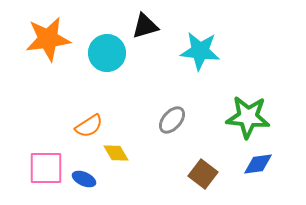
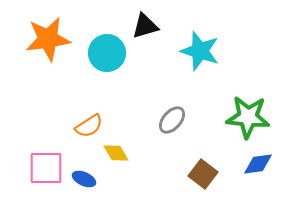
cyan star: rotated 12 degrees clockwise
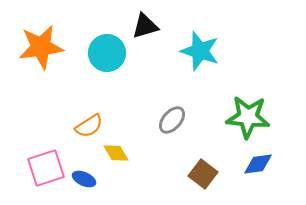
orange star: moved 7 px left, 8 px down
pink square: rotated 18 degrees counterclockwise
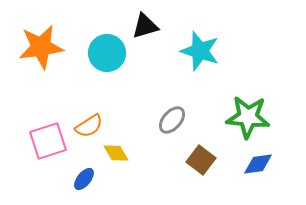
pink square: moved 2 px right, 27 px up
brown square: moved 2 px left, 14 px up
blue ellipse: rotated 75 degrees counterclockwise
